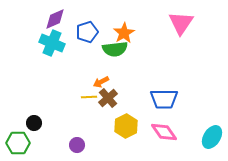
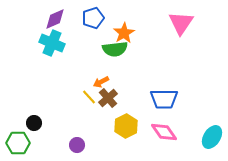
blue pentagon: moved 6 px right, 14 px up
yellow line: rotated 49 degrees clockwise
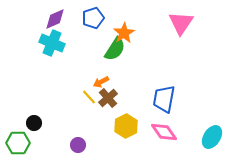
green semicircle: rotated 50 degrees counterclockwise
blue trapezoid: rotated 100 degrees clockwise
purple circle: moved 1 px right
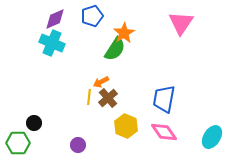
blue pentagon: moved 1 px left, 2 px up
yellow line: rotated 49 degrees clockwise
yellow hexagon: rotated 10 degrees counterclockwise
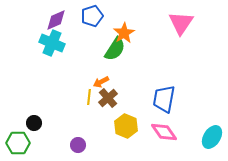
purple diamond: moved 1 px right, 1 px down
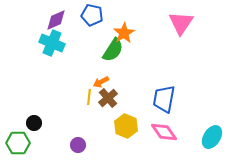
blue pentagon: moved 1 px up; rotated 30 degrees clockwise
green semicircle: moved 2 px left, 1 px down
